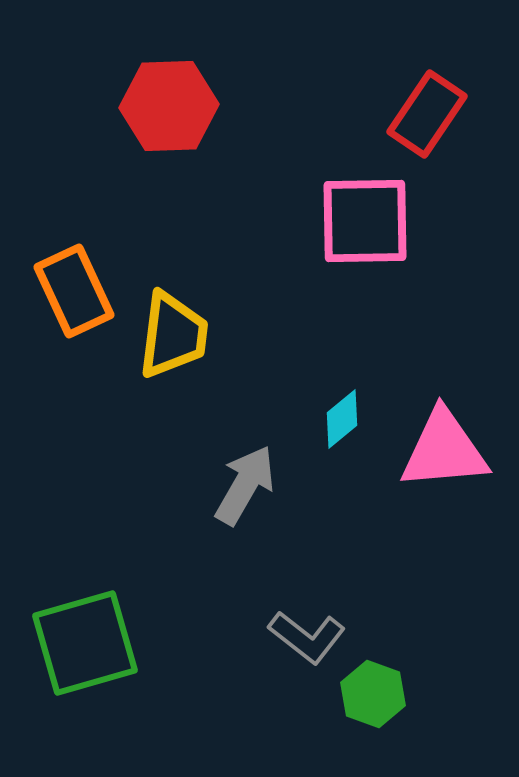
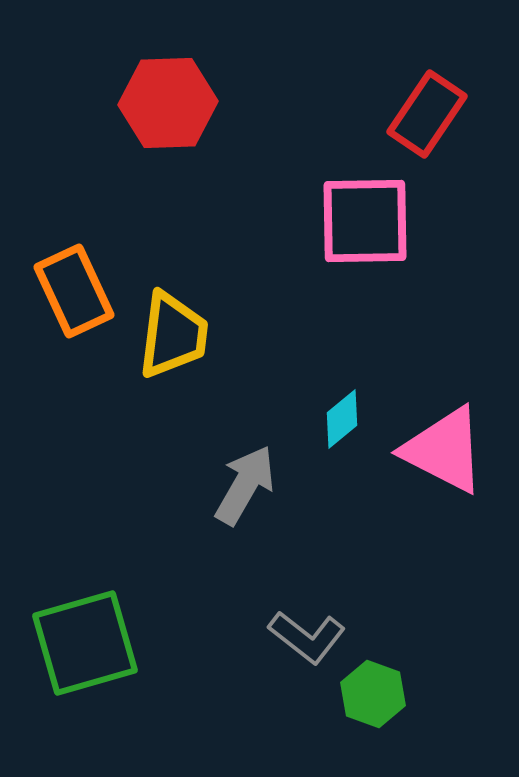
red hexagon: moved 1 px left, 3 px up
pink triangle: rotated 32 degrees clockwise
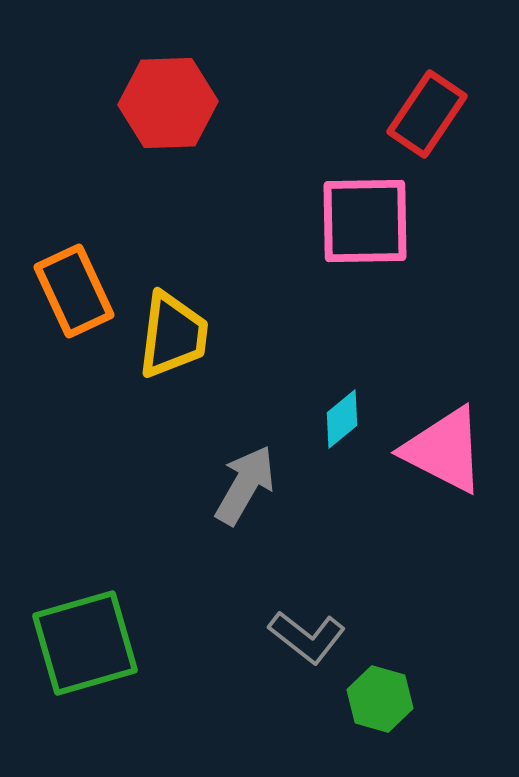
green hexagon: moved 7 px right, 5 px down; rotated 4 degrees counterclockwise
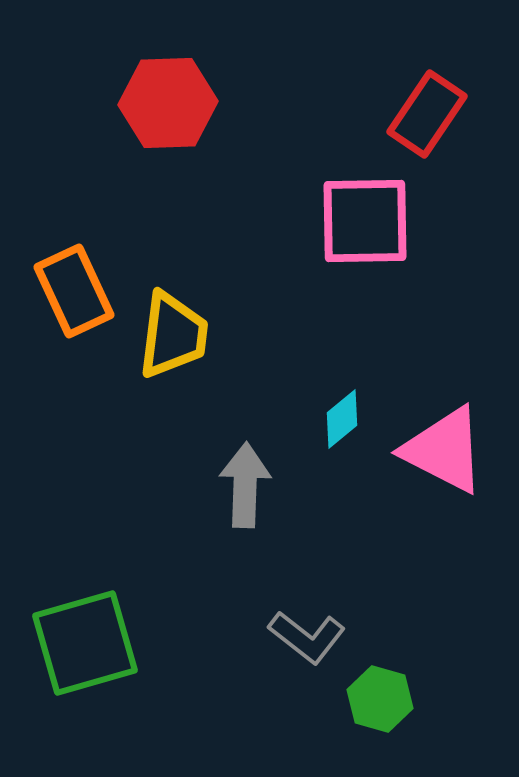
gray arrow: rotated 28 degrees counterclockwise
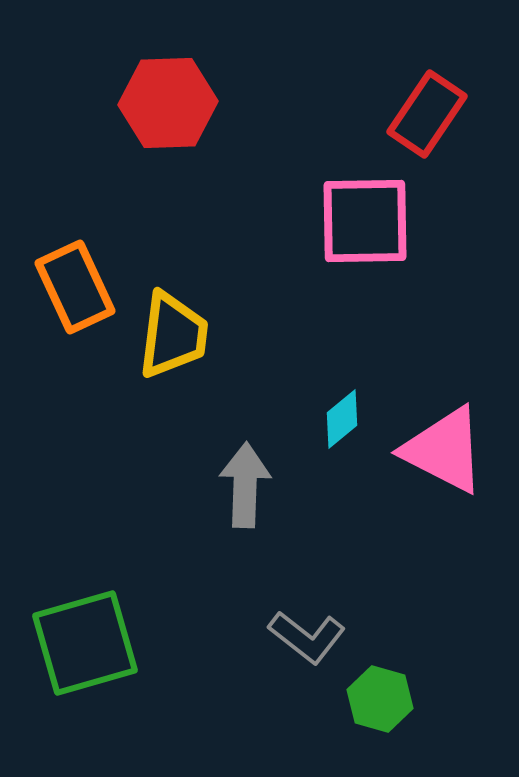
orange rectangle: moved 1 px right, 4 px up
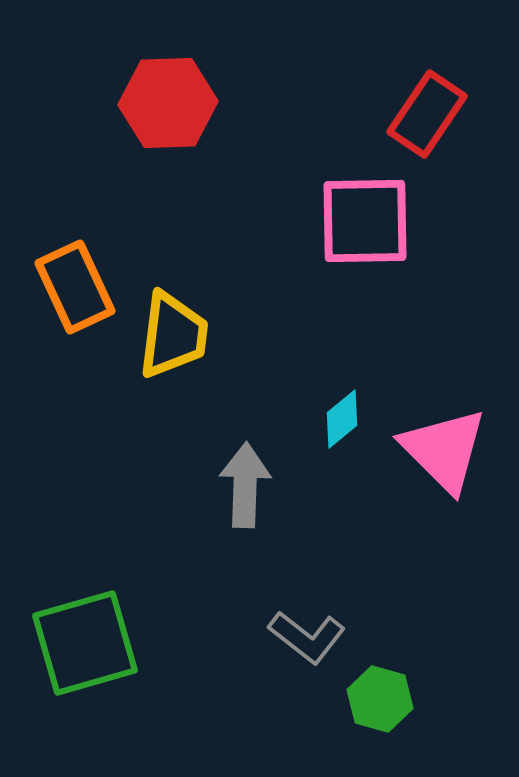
pink triangle: rotated 18 degrees clockwise
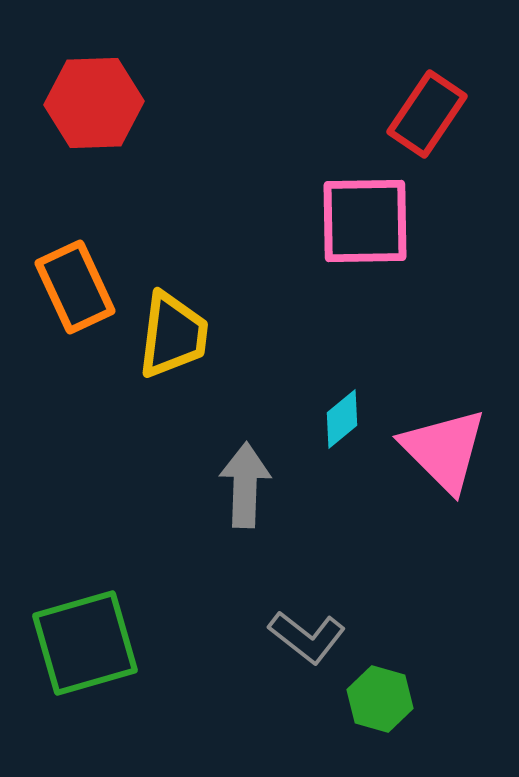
red hexagon: moved 74 px left
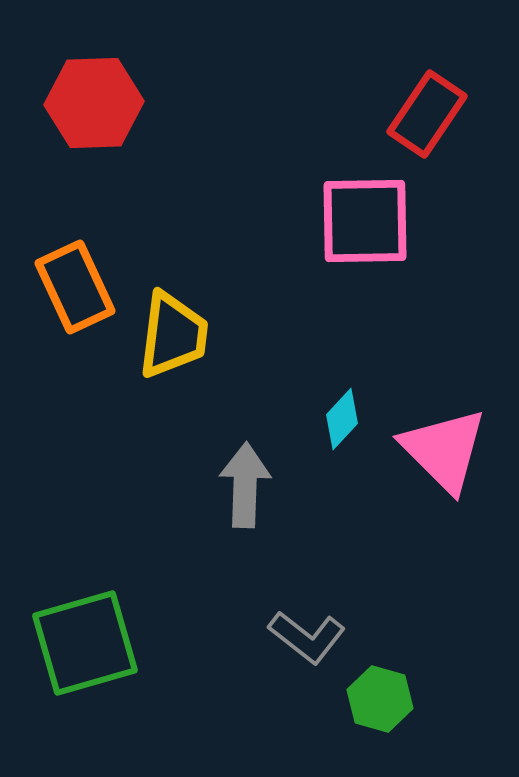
cyan diamond: rotated 8 degrees counterclockwise
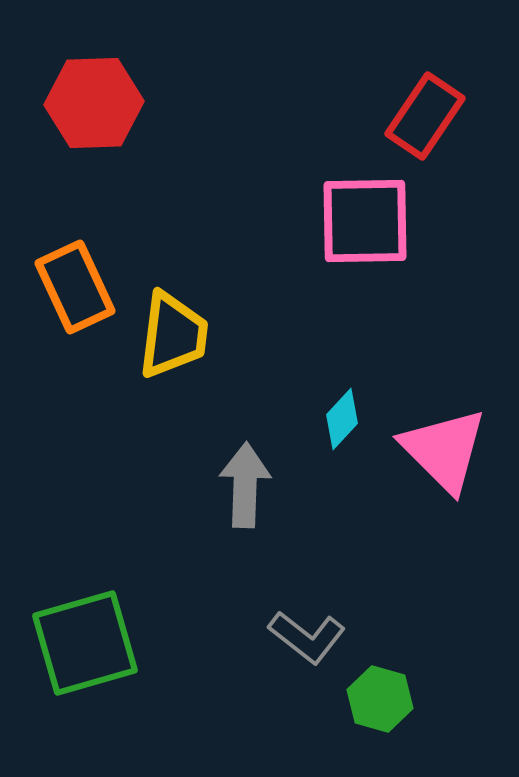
red rectangle: moved 2 px left, 2 px down
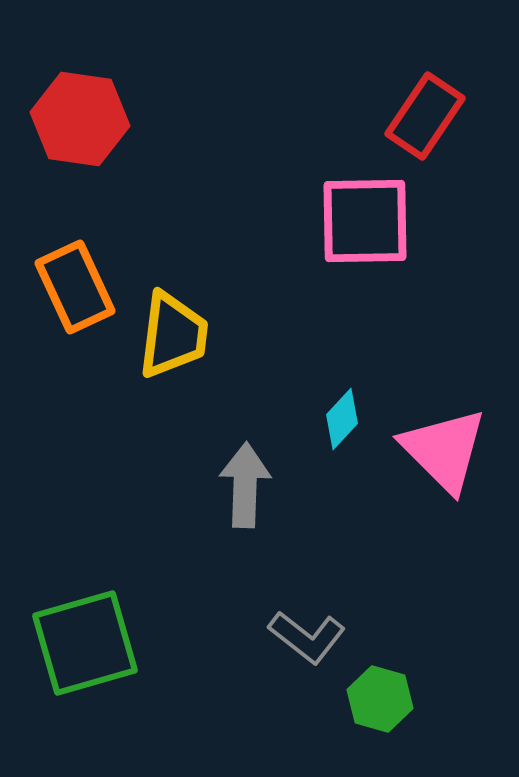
red hexagon: moved 14 px left, 16 px down; rotated 10 degrees clockwise
